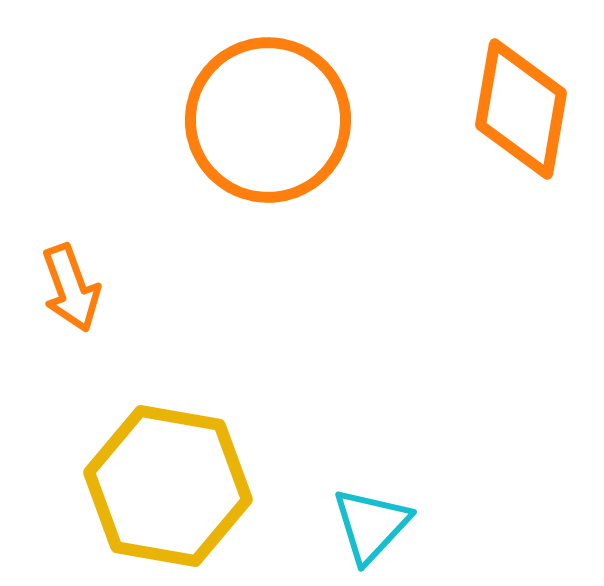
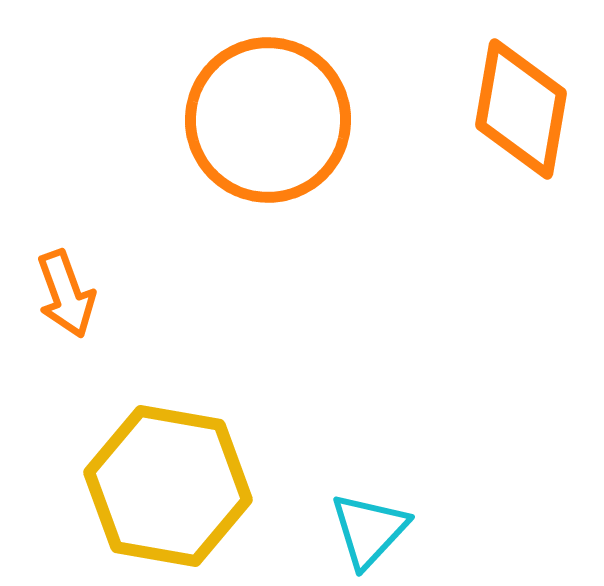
orange arrow: moved 5 px left, 6 px down
cyan triangle: moved 2 px left, 5 px down
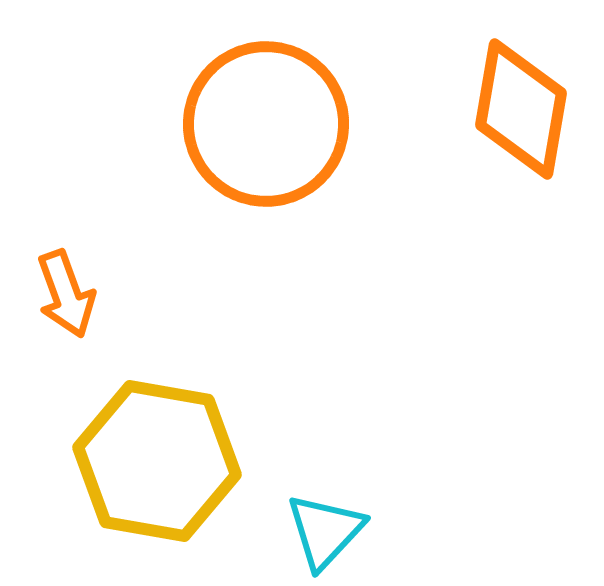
orange circle: moved 2 px left, 4 px down
yellow hexagon: moved 11 px left, 25 px up
cyan triangle: moved 44 px left, 1 px down
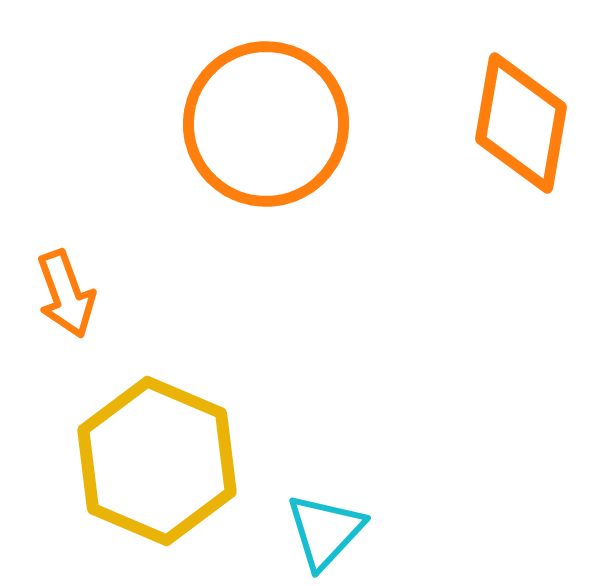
orange diamond: moved 14 px down
yellow hexagon: rotated 13 degrees clockwise
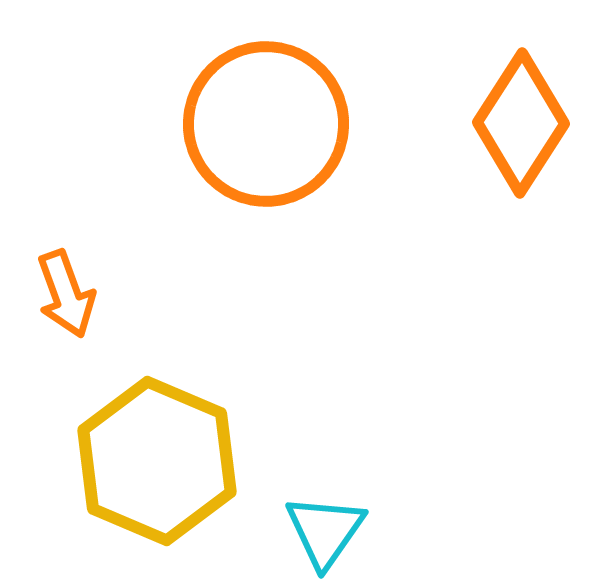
orange diamond: rotated 23 degrees clockwise
cyan triangle: rotated 8 degrees counterclockwise
